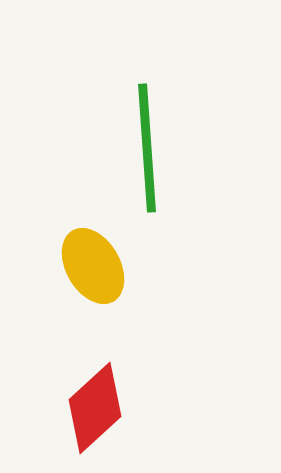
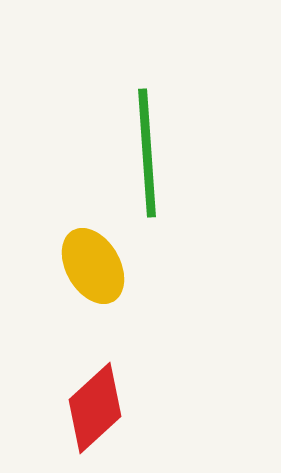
green line: moved 5 px down
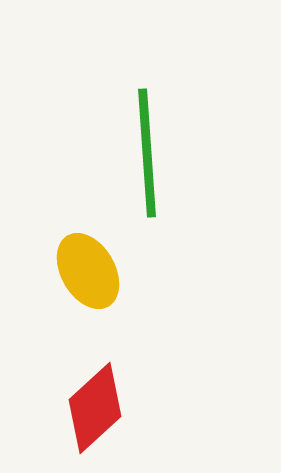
yellow ellipse: moved 5 px left, 5 px down
